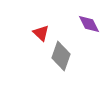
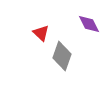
gray diamond: moved 1 px right
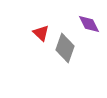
gray diamond: moved 3 px right, 8 px up
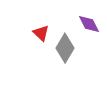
gray diamond: rotated 12 degrees clockwise
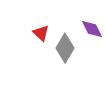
purple diamond: moved 3 px right, 5 px down
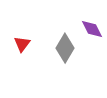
red triangle: moved 19 px left, 11 px down; rotated 24 degrees clockwise
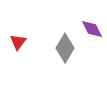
red triangle: moved 4 px left, 2 px up
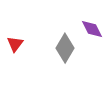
red triangle: moved 3 px left, 2 px down
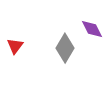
red triangle: moved 2 px down
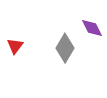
purple diamond: moved 1 px up
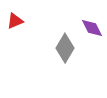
red triangle: moved 25 px up; rotated 30 degrees clockwise
